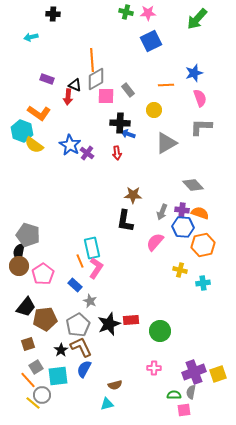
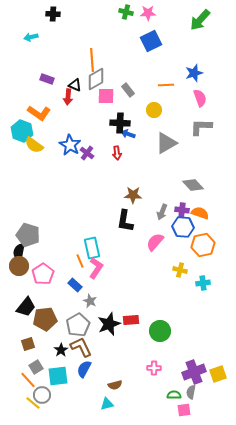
green arrow at (197, 19): moved 3 px right, 1 px down
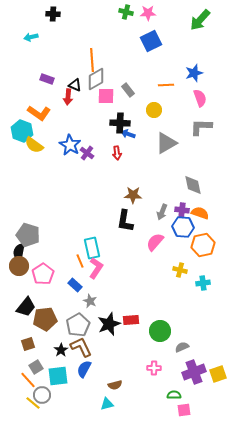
gray diamond at (193, 185): rotated 30 degrees clockwise
gray semicircle at (191, 392): moved 9 px left, 45 px up; rotated 56 degrees clockwise
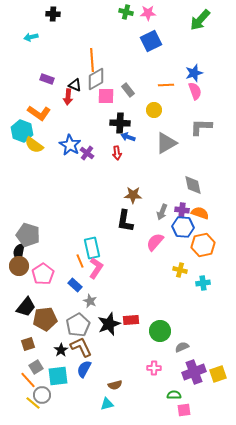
pink semicircle at (200, 98): moved 5 px left, 7 px up
blue arrow at (128, 134): moved 3 px down
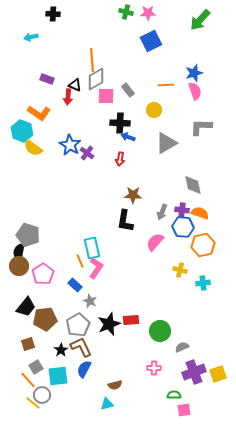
yellow semicircle at (34, 145): moved 1 px left, 3 px down
red arrow at (117, 153): moved 3 px right, 6 px down; rotated 16 degrees clockwise
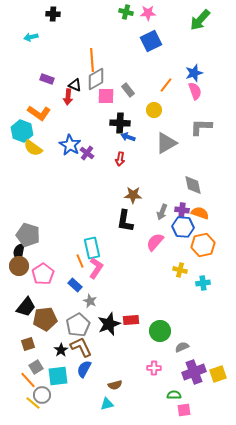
orange line at (166, 85): rotated 49 degrees counterclockwise
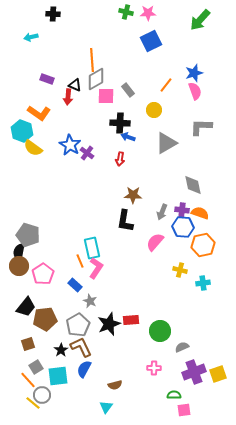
cyan triangle at (107, 404): moved 1 px left, 3 px down; rotated 40 degrees counterclockwise
